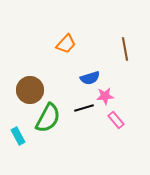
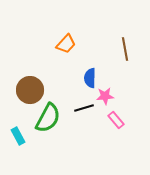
blue semicircle: rotated 108 degrees clockwise
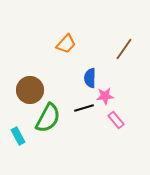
brown line: moved 1 px left; rotated 45 degrees clockwise
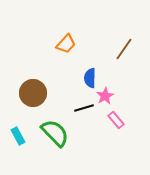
brown circle: moved 3 px right, 3 px down
pink star: rotated 24 degrees counterclockwise
green semicircle: moved 7 px right, 15 px down; rotated 72 degrees counterclockwise
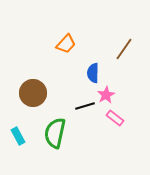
blue semicircle: moved 3 px right, 5 px up
pink star: moved 1 px right, 1 px up
black line: moved 1 px right, 2 px up
pink rectangle: moved 1 px left, 2 px up; rotated 12 degrees counterclockwise
green semicircle: rotated 124 degrees counterclockwise
